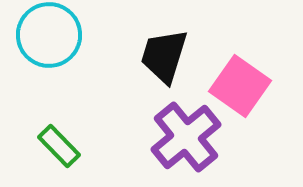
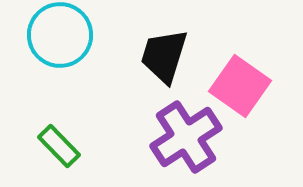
cyan circle: moved 11 px right
purple cross: rotated 6 degrees clockwise
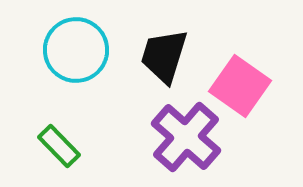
cyan circle: moved 16 px right, 15 px down
purple cross: rotated 16 degrees counterclockwise
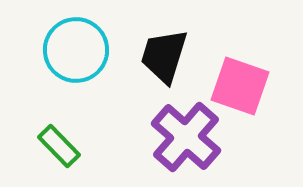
pink square: rotated 16 degrees counterclockwise
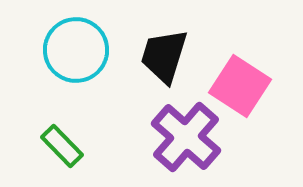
pink square: rotated 14 degrees clockwise
green rectangle: moved 3 px right
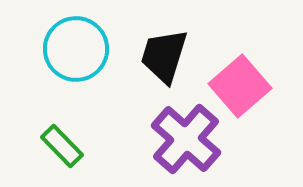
cyan circle: moved 1 px up
pink square: rotated 16 degrees clockwise
purple cross: moved 2 px down
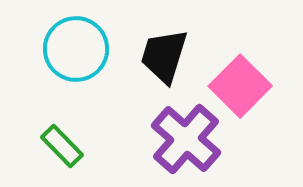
pink square: rotated 4 degrees counterclockwise
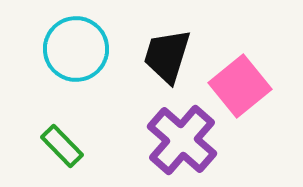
black trapezoid: moved 3 px right
pink square: rotated 6 degrees clockwise
purple cross: moved 4 px left, 1 px down
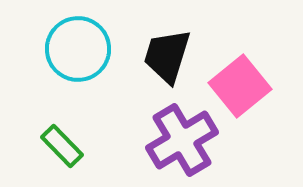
cyan circle: moved 2 px right
purple cross: rotated 18 degrees clockwise
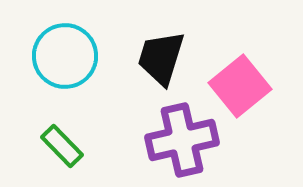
cyan circle: moved 13 px left, 7 px down
black trapezoid: moved 6 px left, 2 px down
purple cross: rotated 18 degrees clockwise
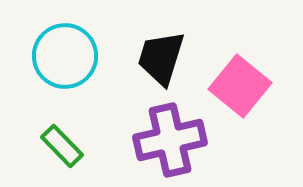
pink square: rotated 12 degrees counterclockwise
purple cross: moved 12 px left
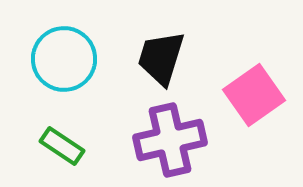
cyan circle: moved 1 px left, 3 px down
pink square: moved 14 px right, 9 px down; rotated 16 degrees clockwise
green rectangle: rotated 12 degrees counterclockwise
